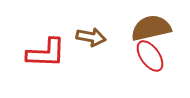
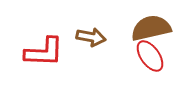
red L-shape: moved 2 px left, 1 px up
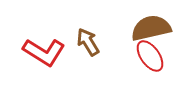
brown arrow: moved 3 px left, 5 px down; rotated 132 degrees counterclockwise
red L-shape: rotated 30 degrees clockwise
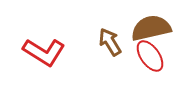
brown arrow: moved 22 px right
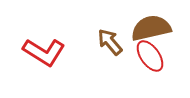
brown arrow: rotated 8 degrees counterclockwise
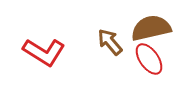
red ellipse: moved 1 px left, 3 px down
